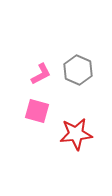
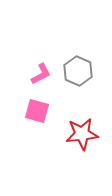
gray hexagon: moved 1 px down
red star: moved 6 px right
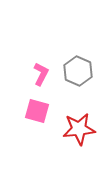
pink L-shape: rotated 35 degrees counterclockwise
red star: moved 3 px left, 5 px up
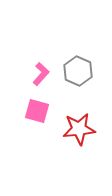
pink L-shape: rotated 15 degrees clockwise
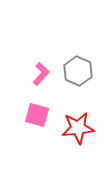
pink square: moved 4 px down
red star: moved 1 px left, 1 px up
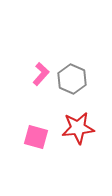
gray hexagon: moved 6 px left, 8 px down
pink square: moved 1 px left, 22 px down
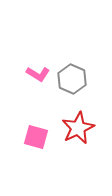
pink L-shape: moved 3 px left; rotated 80 degrees clockwise
red star: rotated 20 degrees counterclockwise
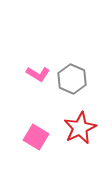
red star: moved 2 px right
pink square: rotated 15 degrees clockwise
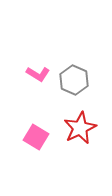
gray hexagon: moved 2 px right, 1 px down
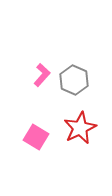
pink L-shape: moved 4 px right, 1 px down; rotated 80 degrees counterclockwise
